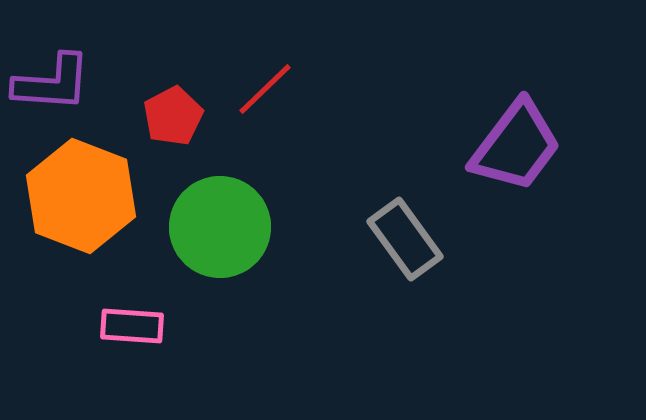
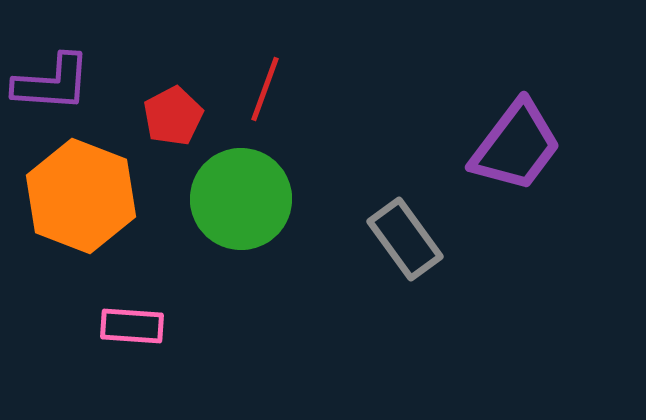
red line: rotated 26 degrees counterclockwise
green circle: moved 21 px right, 28 px up
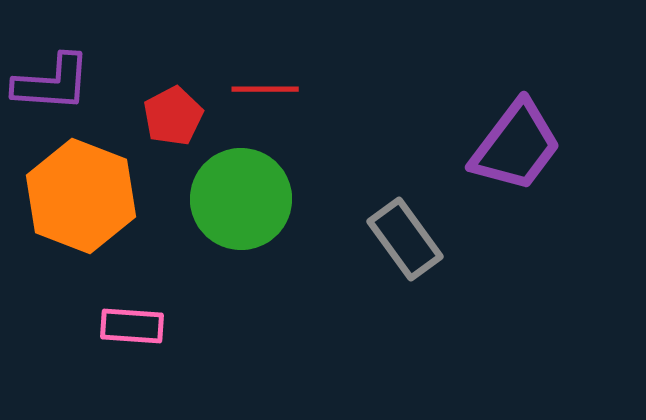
red line: rotated 70 degrees clockwise
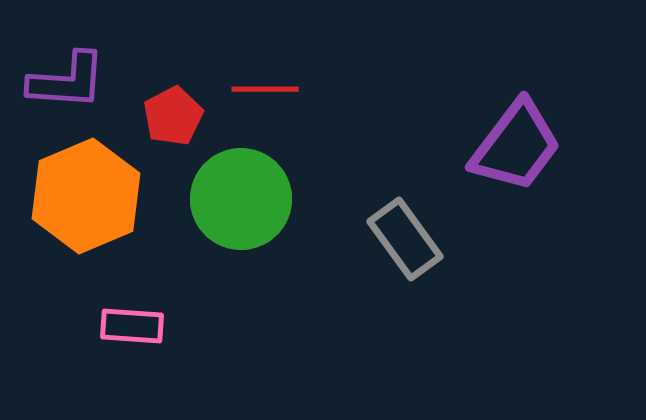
purple L-shape: moved 15 px right, 2 px up
orange hexagon: moved 5 px right; rotated 16 degrees clockwise
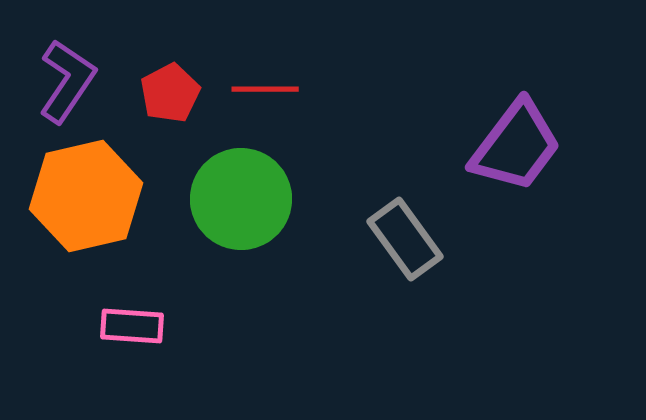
purple L-shape: rotated 60 degrees counterclockwise
red pentagon: moved 3 px left, 23 px up
orange hexagon: rotated 10 degrees clockwise
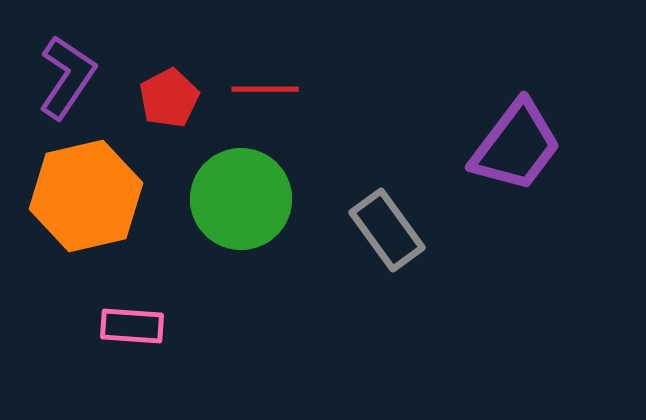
purple L-shape: moved 4 px up
red pentagon: moved 1 px left, 5 px down
gray rectangle: moved 18 px left, 9 px up
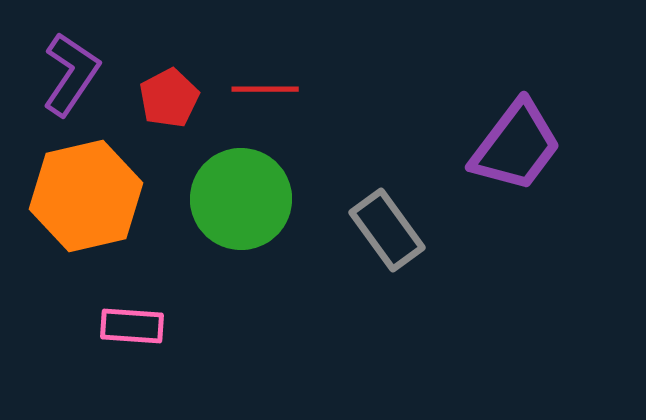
purple L-shape: moved 4 px right, 3 px up
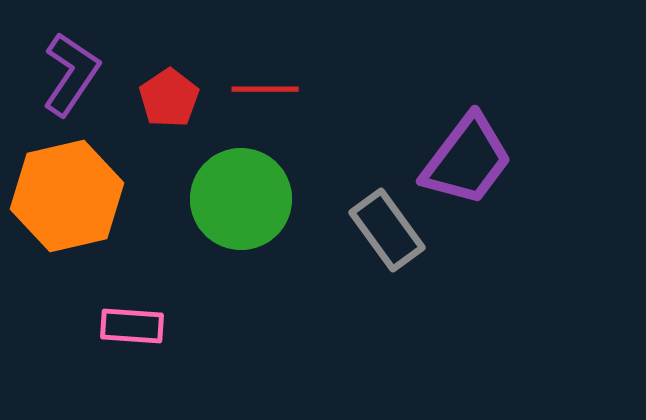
red pentagon: rotated 6 degrees counterclockwise
purple trapezoid: moved 49 px left, 14 px down
orange hexagon: moved 19 px left
